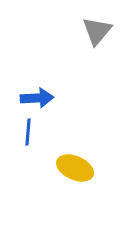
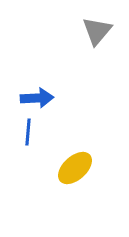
yellow ellipse: rotated 66 degrees counterclockwise
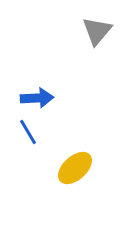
blue line: rotated 36 degrees counterclockwise
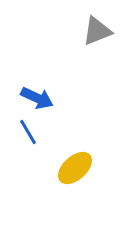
gray triangle: rotated 28 degrees clockwise
blue arrow: rotated 28 degrees clockwise
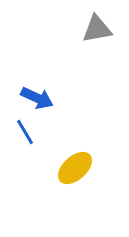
gray triangle: moved 2 px up; rotated 12 degrees clockwise
blue line: moved 3 px left
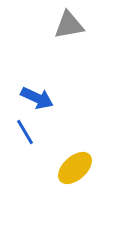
gray triangle: moved 28 px left, 4 px up
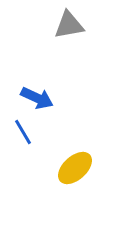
blue line: moved 2 px left
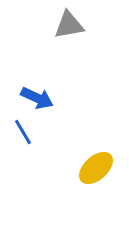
yellow ellipse: moved 21 px right
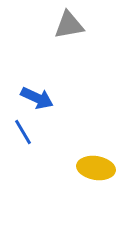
yellow ellipse: rotated 51 degrees clockwise
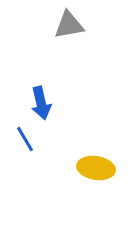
blue arrow: moved 4 px right, 5 px down; rotated 52 degrees clockwise
blue line: moved 2 px right, 7 px down
